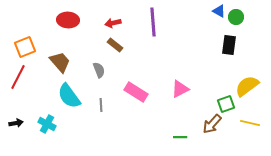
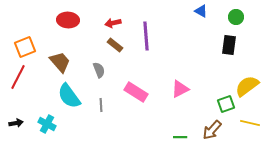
blue triangle: moved 18 px left
purple line: moved 7 px left, 14 px down
brown arrow: moved 6 px down
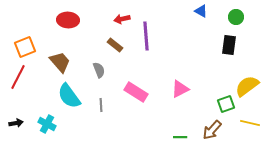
red arrow: moved 9 px right, 4 px up
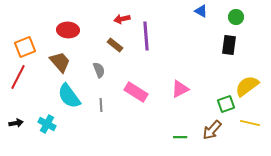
red ellipse: moved 10 px down
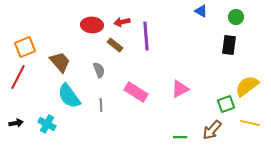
red arrow: moved 3 px down
red ellipse: moved 24 px right, 5 px up
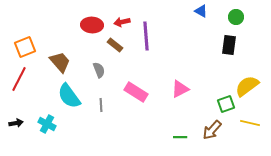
red line: moved 1 px right, 2 px down
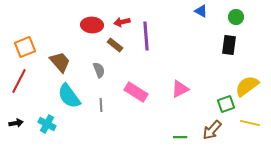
red line: moved 2 px down
